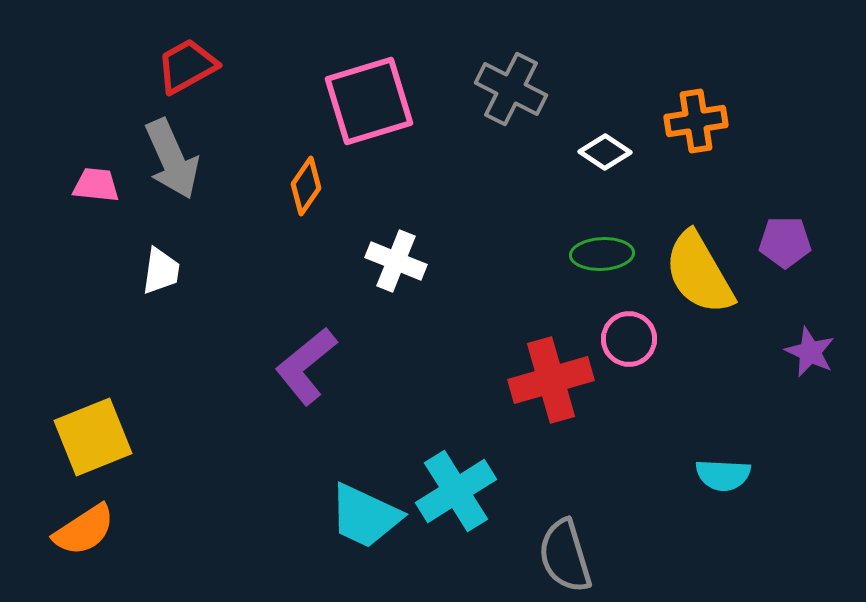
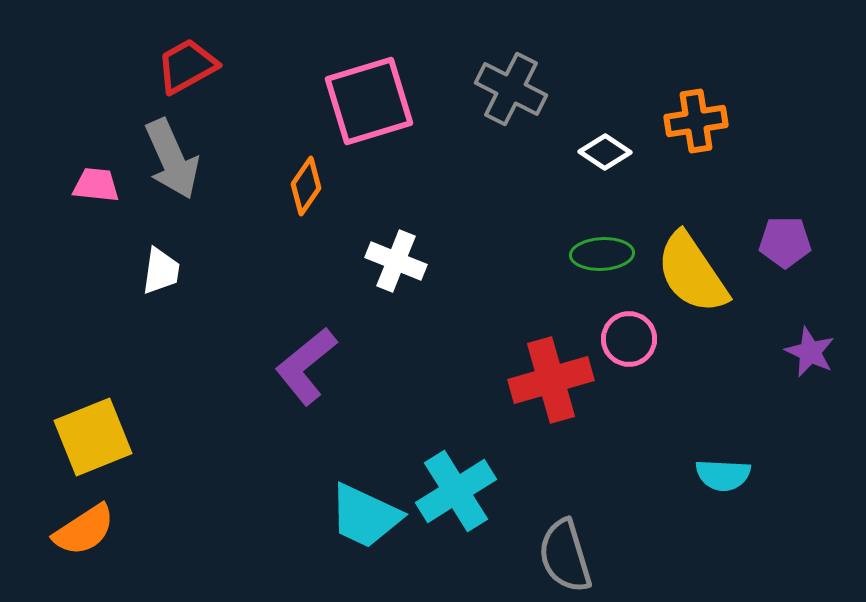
yellow semicircle: moved 7 px left; rotated 4 degrees counterclockwise
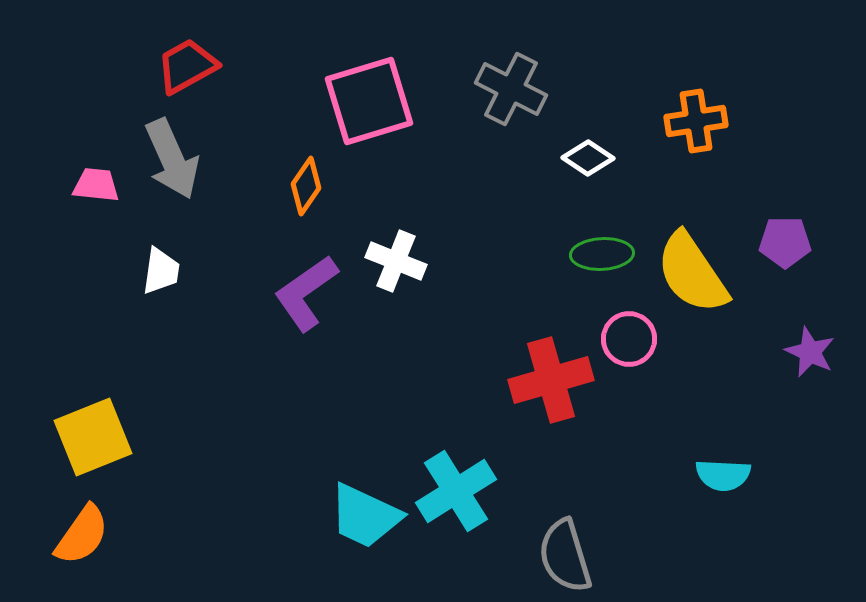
white diamond: moved 17 px left, 6 px down
purple L-shape: moved 73 px up; rotated 4 degrees clockwise
orange semicircle: moved 2 px left, 5 px down; rotated 22 degrees counterclockwise
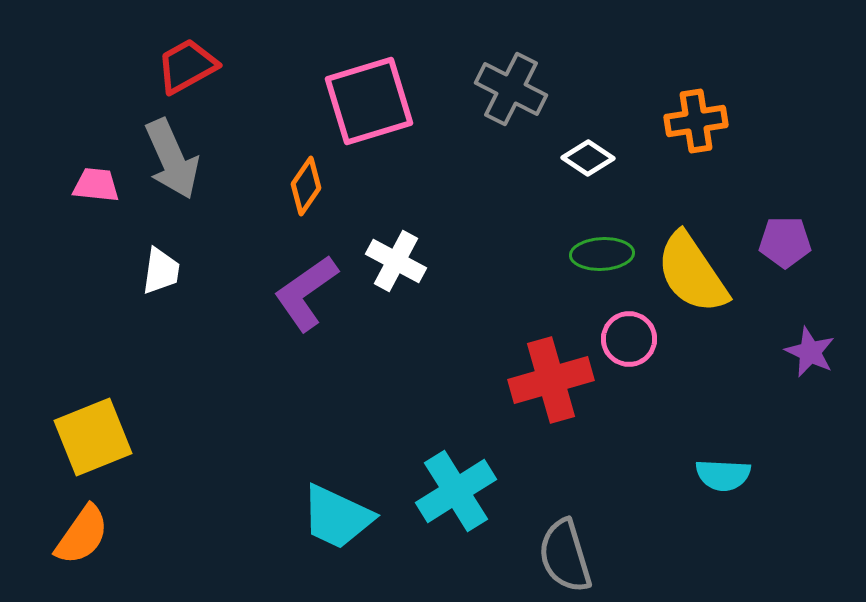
white cross: rotated 6 degrees clockwise
cyan trapezoid: moved 28 px left, 1 px down
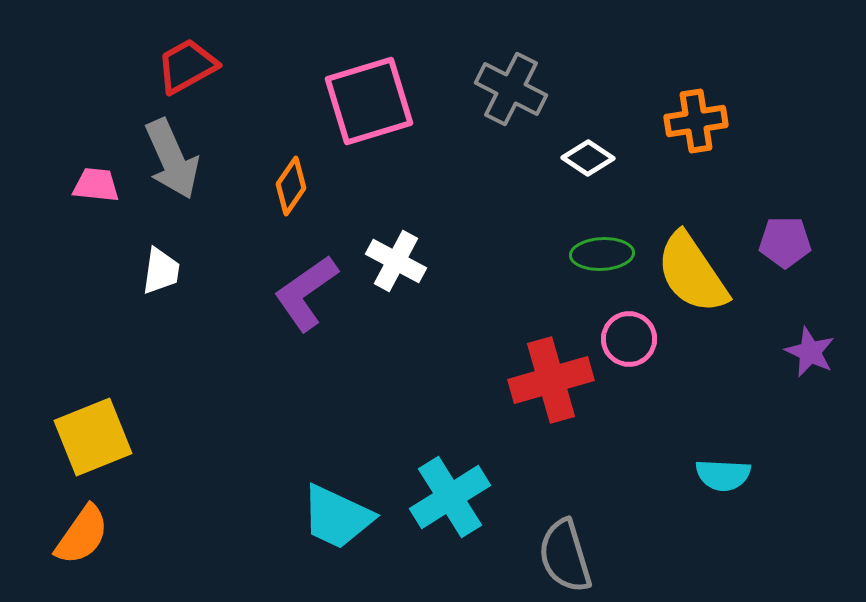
orange diamond: moved 15 px left
cyan cross: moved 6 px left, 6 px down
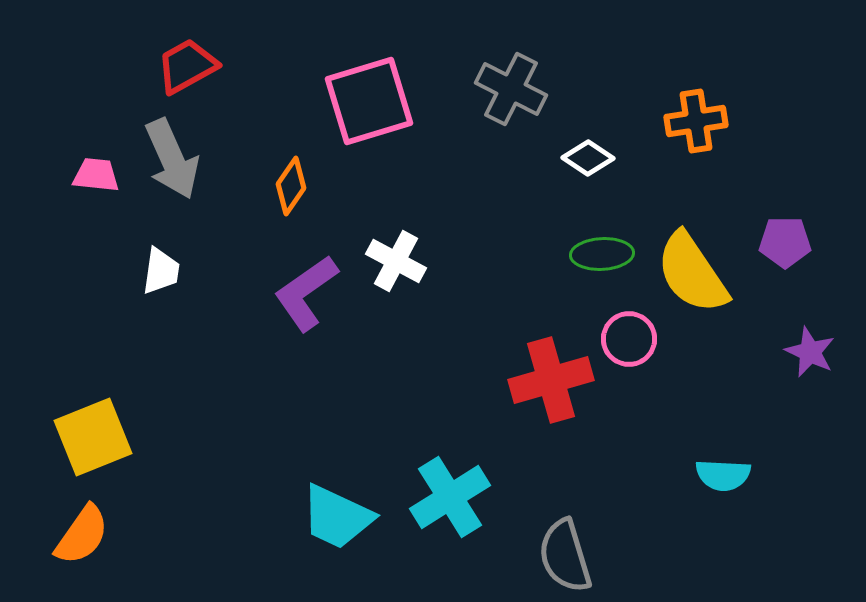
pink trapezoid: moved 10 px up
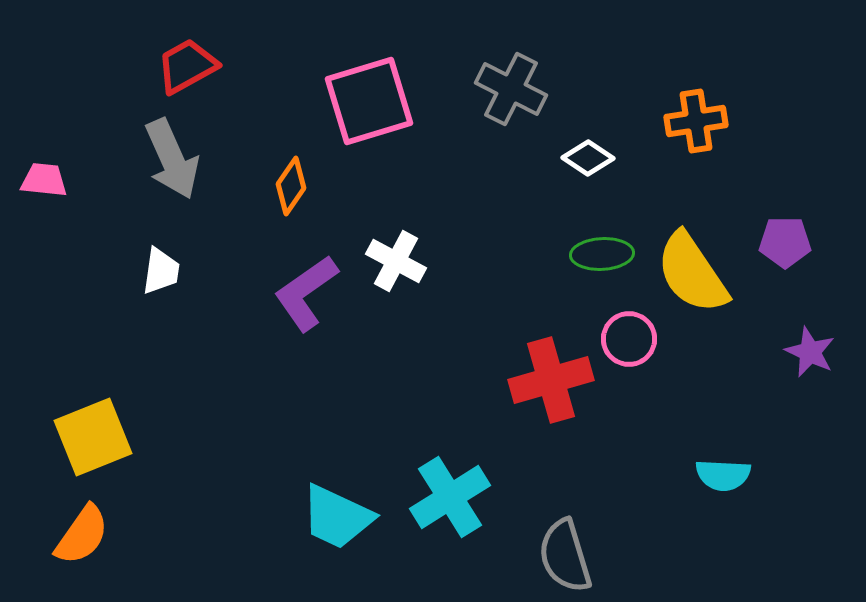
pink trapezoid: moved 52 px left, 5 px down
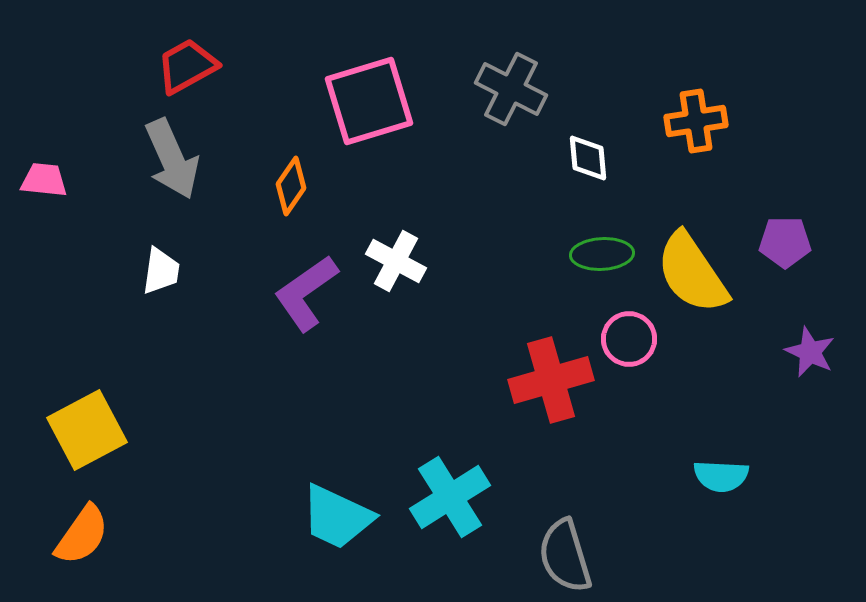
white diamond: rotated 51 degrees clockwise
yellow square: moved 6 px left, 7 px up; rotated 6 degrees counterclockwise
cyan semicircle: moved 2 px left, 1 px down
